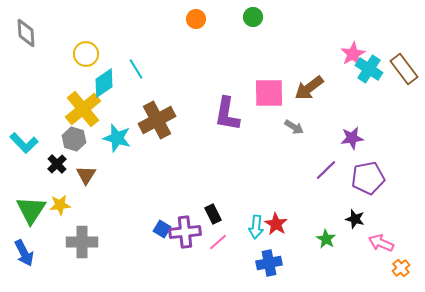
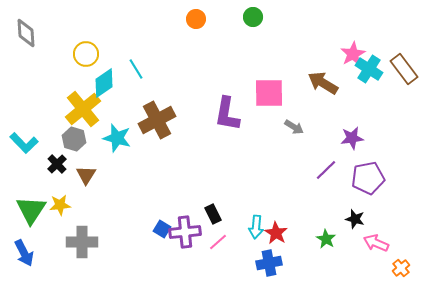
brown arrow: moved 14 px right, 5 px up; rotated 68 degrees clockwise
red star: moved 9 px down
pink arrow: moved 5 px left
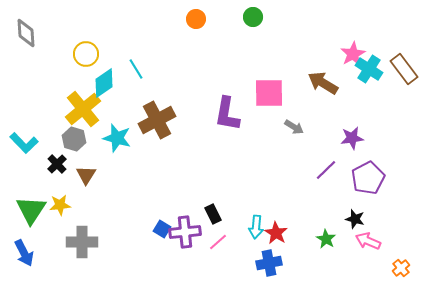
purple pentagon: rotated 16 degrees counterclockwise
pink arrow: moved 8 px left, 2 px up
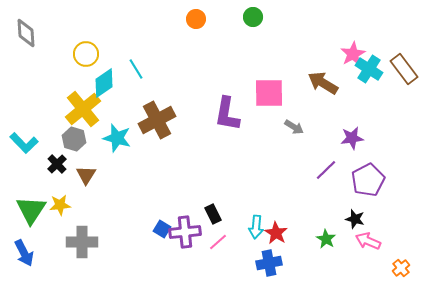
purple pentagon: moved 2 px down
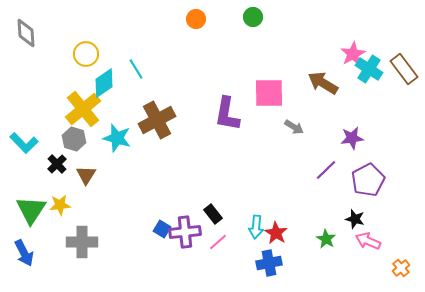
black rectangle: rotated 12 degrees counterclockwise
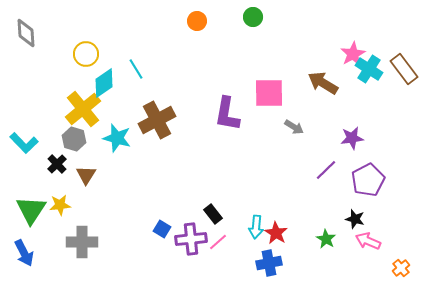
orange circle: moved 1 px right, 2 px down
purple cross: moved 6 px right, 7 px down
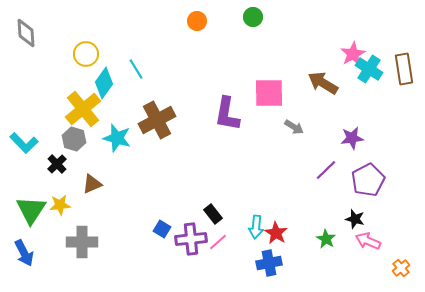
brown rectangle: rotated 28 degrees clockwise
cyan diamond: rotated 20 degrees counterclockwise
brown triangle: moved 6 px right, 9 px down; rotated 35 degrees clockwise
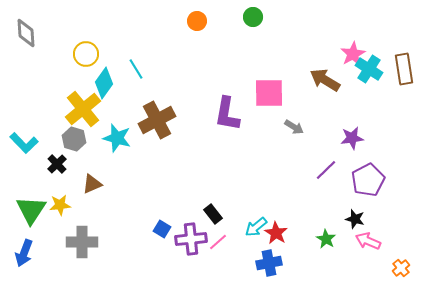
brown arrow: moved 2 px right, 3 px up
cyan arrow: rotated 45 degrees clockwise
blue arrow: rotated 48 degrees clockwise
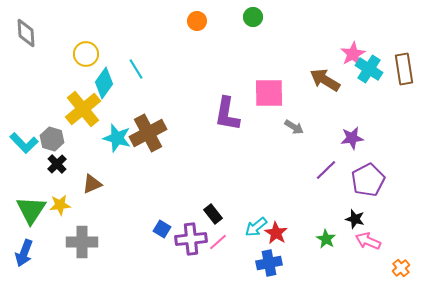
brown cross: moved 9 px left, 13 px down
gray hexagon: moved 22 px left
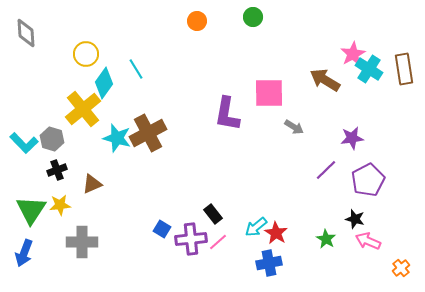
black cross: moved 6 px down; rotated 24 degrees clockwise
